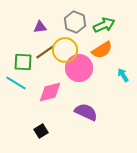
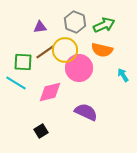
orange semicircle: rotated 45 degrees clockwise
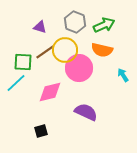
purple triangle: rotated 24 degrees clockwise
cyan line: rotated 75 degrees counterclockwise
black square: rotated 16 degrees clockwise
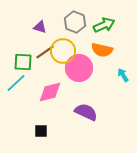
yellow circle: moved 2 px left, 1 px down
black square: rotated 16 degrees clockwise
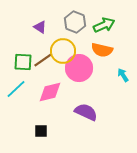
purple triangle: rotated 16 degrees clockwise
brown line: moved 2 px left, 8 px down
cyan line: moved 6 px down
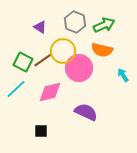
green square: rotated 24 degrees clockwise
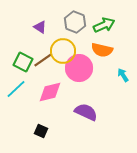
black square: rotated 24 degrees clockwise
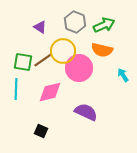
green square: rotated 18 degrees counterclockwise
cyan line: rotated 45 degrees counterclockwise
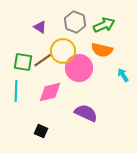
cyan line: moved 2 px down
purple semicircle: moved 1 px down
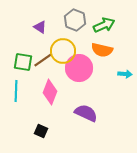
gray hexagon: moved 2 px up
cyan arrow: moved 2 px right, 1 px up; rotated 128 degrees clockwise
pink diamond: rotated 55 degrees counterclockwise
